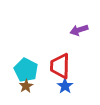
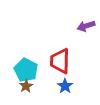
purple arrow: moved 7 px right, 4 px up
red trapezoid: moved 5 px up
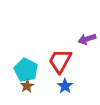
purple arrow: moved 1 px right, 13 px down
red trapezoid: rotated 28 degrees clockwise
brown star: moved 1 px right
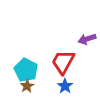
red trapezoid: moved 3 px right, 1 px down
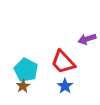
red trapezoid: rotated 72 degrees counterclockwise
brown star: moved 4 px left
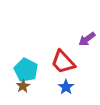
purple arrow: rotated 18 degrees counterclockwise
blue star: moved 1 px right, 1 px down
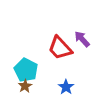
purple arrow: moved 5 px left; rotated 84 degrees clockwise
red trapezoid: moved 3 px left, 14 px up
brown star: moved 2 px right
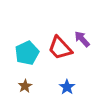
cyan pentagon: moved 1 px right, 17 px up; rotated 20 degrees clockwise
blue star: moved 1 px right
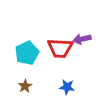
purple arrow: rotated 60 degrees counterclockwise
red trapezoid: rotated 44 degrees counterclockwise
blue star: rotated 28 degrees counterclockwise
